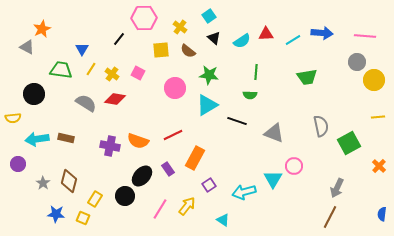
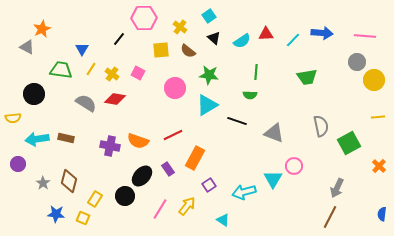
cyan line at (293, 40): rotated 14 degrees counterclockwise
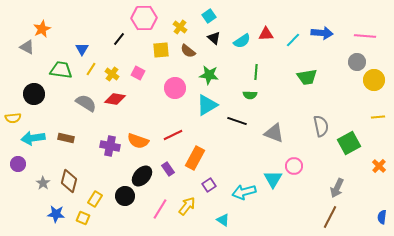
cyan arrow at (37, 139): moved 4 px left, 1 px up
blue semicircle at (382, 214): moved 3 px down
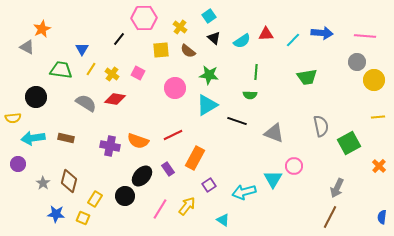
black circle at (34, 94): moved 2 px right, 3 px down
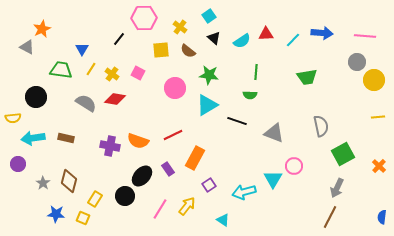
green square at (349, 143): moved 6 px left, 11 px down
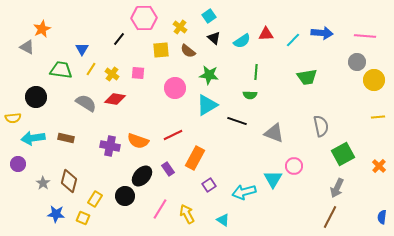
pink square at (138, 73): rotated 24 degrees counterclockwise
yellow arrow at (187, 206): moved 8 px down; rotated 66 degrees counterclockwise
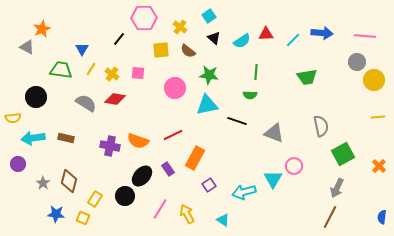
cyan triangle at (207, 105): rotated 20 degrees clockwise
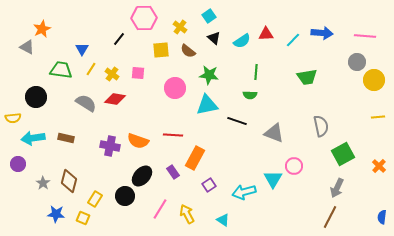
red line at (173, 135): rotated 30 degrees clockwise
purple rectangle at (168, 169): moved 5 px right, 3 px down
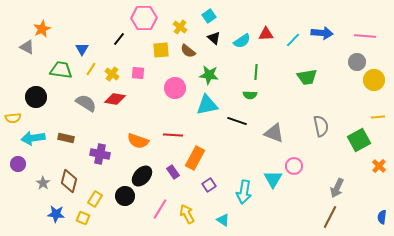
purple cross at (110, 146): moved 10 px left, 8 px down
green square at (343, 154): moved 16 px right, 14 px up
cyan arrow at (244, 192): rotated 65 degrees counterclockwise
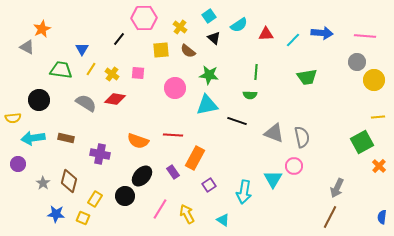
cyan semicircle at (242, 41): moved 3 px left, 16 px up
black circle at (36, 97): moved 3 px right, 3 px down
gray semicircle at (321, 126): moved 19 px left, 11 px down
green square at (359, 140): moved 3 px right, 2 px down
